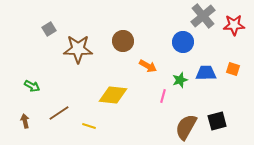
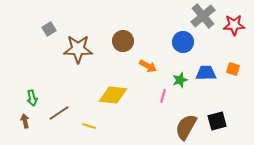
green arrow: moved 12 px down; rotated 49 degrees clockwise
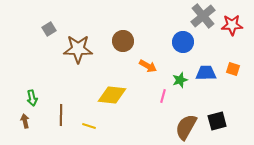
red star: moved 2 px left
yellow diamond: moved 1 px left
brown line: moved 2 px right, 2 px down; rotated 55 degrees counterclockwise
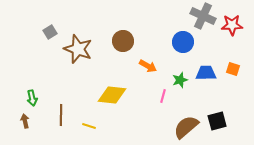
gray cross: rotated 25 degrees counterclockwise
gray square: moved 1 px right, 3 px down
brown star: rotated 20 degrees clockwise
brown semicircle: rotated 20 degrees clockwise
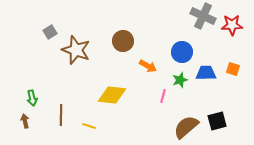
blue circle: moved 1 px left, 10 px down
brown star: moved 2 px left, 1 px down
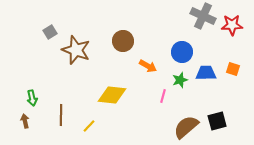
yellow line: rotated 64 degrees counterclockwise
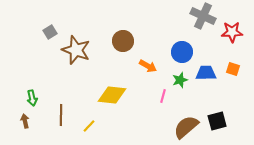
red star: moved 7 px down
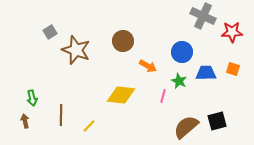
green star: moved 1 px left, 1 px down; rotated 28 degrees counterclockwise
yellow diamond: moved 9 px right
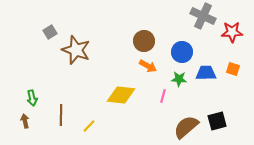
brown circle: moved 21 px right
green star: moved 2 px up; rotated 21 degrees counterclockwise
